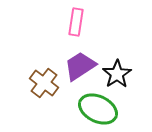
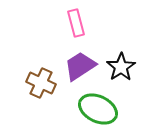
pink rectangle: moved 1 px down; rotated 24 degrees counterclockwise
black star: moved 4 px right, 7 px up
brown cross: moved 3 px left; rotated 12 degrees counterclockwise
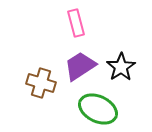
brown cross: rotated 8 degrees counterclockwise
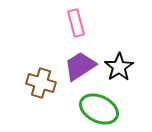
black star: moved 2 px left
green ellipse: moved 1 px right
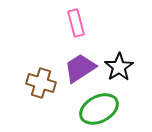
purple trapezoid: moved 2 px down
green ellipse: rotated 54 degrees counterclockwise
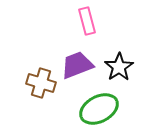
pink rectangle: moved 11 px right, 2 px up
purple trapezoid: moved 3 px left, 3 px up; rotated 12 degrees clockwise
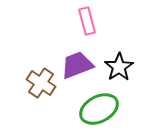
brown cross: rotated 16 degrees clockwise
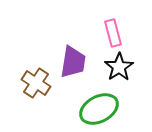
pink rectangle: moved 26 px right, 12 px down
purple trapezoid: moved 4 px left, 3 px up; rotated 120 degrees clockwise
brown cross: moved 5 px left
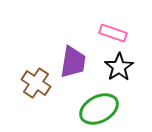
pink rectangle: rotated 56 degrees counterclockwise
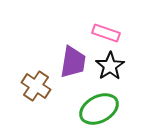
pink rectangle: moved 7 px left
black star: moved 9 px left, 1 px up
brown cross: moved 3 px down
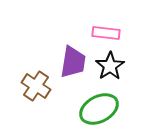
pink rectangle: rotated 12 degrees counterclockwise
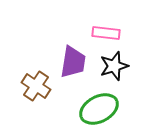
black star: moved 4 px right; rotated 16 degrees clockwise
